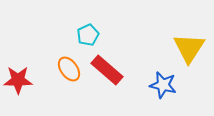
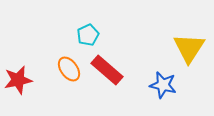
red star: rotated 12 degrees counterclockwise
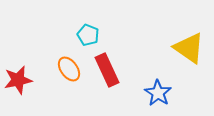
cyan pentagon: rotated 25 degrees counterclockwise
yellow triangle: rotated 28 degrees counterclockwise
red rectangle: rotated 24 degrees clockwise
blue star: moved 5 px left, 8 px down; rotated 20 degrees clockwise
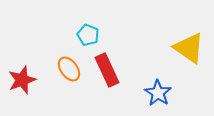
red star: moved 4 px right; rotated 8 degrees counterclockwise
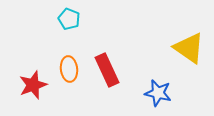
cyan pentagon: moved 19 px left, 16 px up
orange ellipse: rotated 30 degrees clockwise
red star: moved 11 px right, 5 px down
blue star: rotated 20 degrees counterclockwise
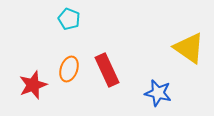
orange ellipse: rotated 25 degrees clockwise
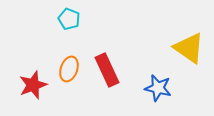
blue star: moved 5 px up
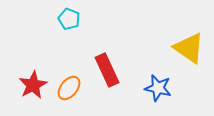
orange ellipse: moved 19 px down; rotated 20 degrees clockwise
red star: rotated 8 degrees counterclockwise
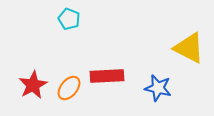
yellow triangle: rotated 8 degrees counterclockwise
red rectangle: moved 6 px down; rotated 68 degrees counterclockwise
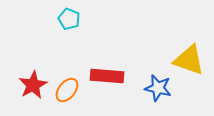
yellow triangle: moved 12 px down; rotated 8 degrees counterclockwise
red rectangle: rotated 8 degrees clockwise
orange ellipse: moved 2 px left, 2 px down
